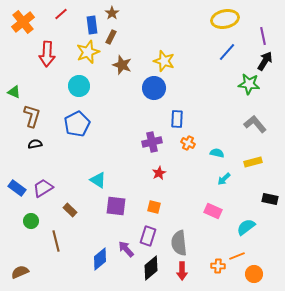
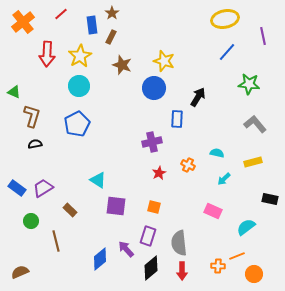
yellow star at (88, 52): moved 8 px left, 4 px down; rotated 10 degrees counterclockwise
black arrow at (265, 61): moved 67 px left, 36 px down
orange cross at (188, 143): moved 22 px down
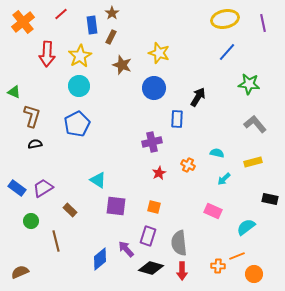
purple line at (263, 36): moved 13 px up
yellow star at (164, 61): moved 5 px left, 8 px up
black diamond at (151, 268): rotated 55 degrees clockwise
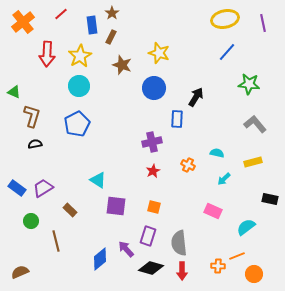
black arrow at (198, 97): moved 2 px left
red star at (159, 173): moved 6 px left, 2 px up
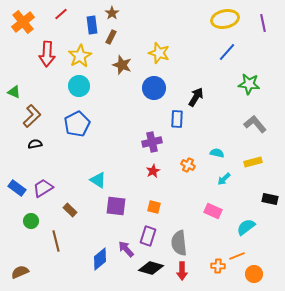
brown L-shape at (32, 116): rotated 30 degrees clockwise
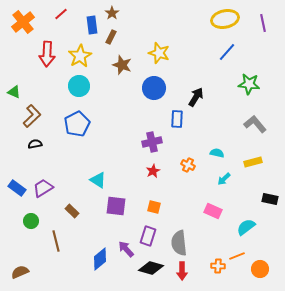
brown rectangle at (70, 210): moved 2 px right, 1 px down
orange circle at (254, 274): moved 6 px right, 5 px up
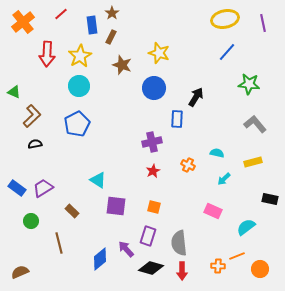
brown line at (56, 241): moved 3 px right, 2 px down
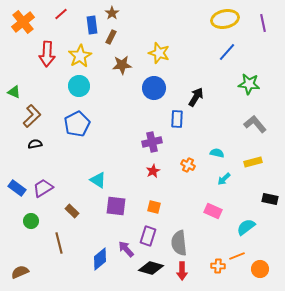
brown star at (122, 65): rotated 24 degrees counterclockwise
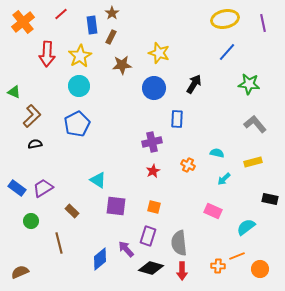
black arrow at (196, 97): moved 2 px left, 13 px up
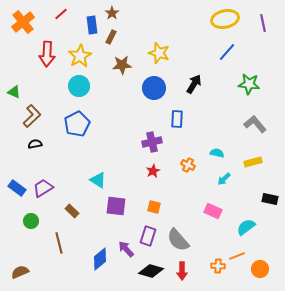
gray semicircle at (179, 243): moved 1 px left, 3 px up; rotated 35 degrees counterclockwise
black diamond at (151, 268): moved 3 px down
